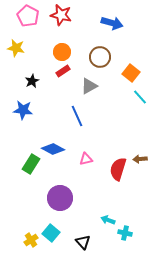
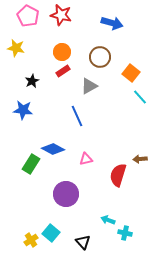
red semicircle: moved 6 px down
purple circle: moved 6 px right, 4 px up
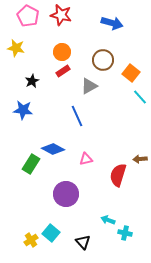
brown circle: moved 3 px right, 3 px down
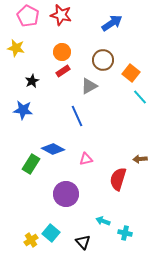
blue arrow: rotated 50 degrees counterclockwise
red semicircle: moved 4 px down
cyan arrow: moved 5 px left, 1 px down
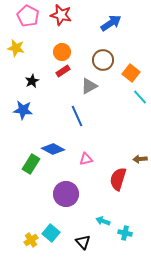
blue arrow: moved 1 px left
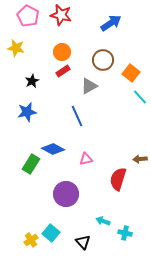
blue star: moved 4 px right, 2 px down; rotated 18 degrees counterclockwise
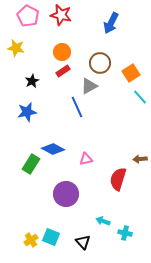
blue arrow: rotated 150 degrees clockwise
brown circle: moved 3 px left, 3 px down
orange square: rotated 18 degrees clockwise
blue line: moved 9 px up
cyan square: moved 4 px down; rotated 18 degrees counterclockwise
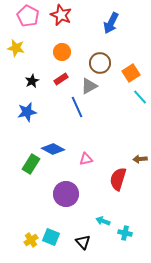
red star: rotated 10 degrees clockwise
red rectangle: moved 2 px left, 8 px down
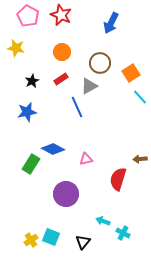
cyan cross: moved 2 px left; rotated 16 degrees clockwise
black triangle: rotated 21 degrees clockwise
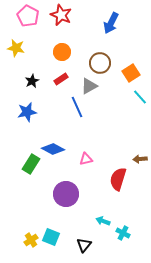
black triangle: moved 1 px right, 3 px down
